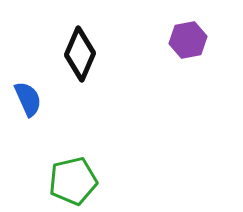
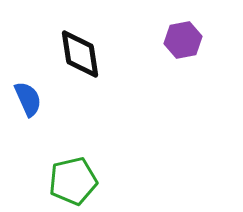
purple hexagon: moved 5 px left
black diamond: rotated 32 degrees counterclockwise
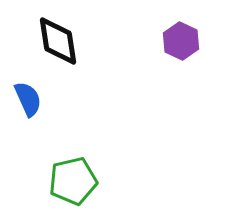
purple hexagon: moved 2 px left, 1 px down; rotated 24 degrees counterclockwise
black diamond: moved 22 px left, 13 px up
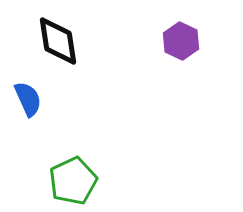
green pentagon: rotated 12 degrees counterclockwise
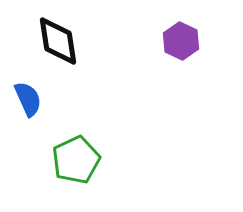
green pentagon: moved 3 px right, 21 px up
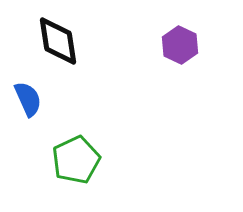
purple hexagon: moved 1 px left, 4 px down
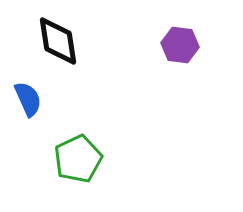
purple hexagon: rotated 18 degrees counterclockwise
green pentagon: moved 2 px right, 1 px up
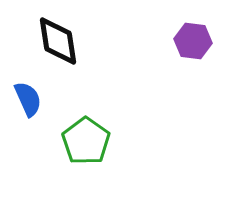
purple hexagon: moved 13 px right, 4 px up
green pentagon: moved 8 px right, 18 px up; rotated 12 degrees counterclockwise
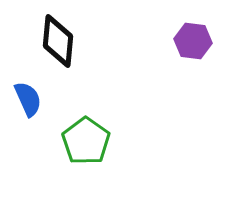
black diamond: rotated 14 degrees clockwise
